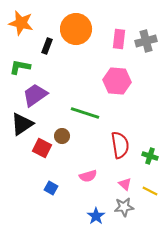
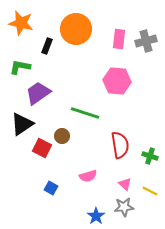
purple trapezoid: moved 3 px right, 2 px up
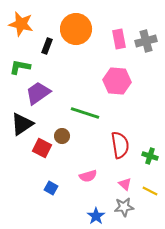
orange star: moved 1 px down
pink rectangle: rotated 18 degrees counterclockwise
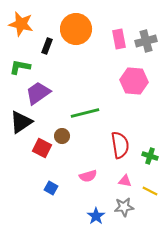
pink hexagon: moved 17 px right
green line: rotated 32 degrees counterclockwise
black triangle: moved 1 px left, 2 px up
pink triangle: moved 3 px up; rotated 32 degrees counterclockwise
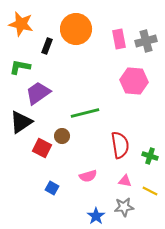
blue square: moved 1 px right
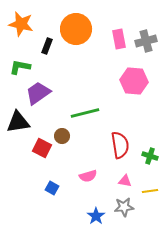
black triangle: moved 3 px left; rotated 25 degrees clockwise
yellow line: rotated 35 degrees counterclockwise
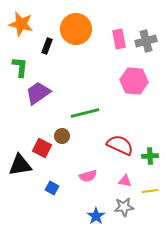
green L-shape: rotated 85 degrees clockwise
black triangle: moved 2 px right, 43 px down
red semicircle: rotated 56 degrees counterclockwise
green cross: rotated 21 degrees counterclockwise
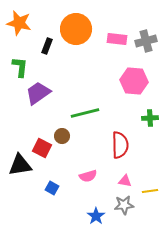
orange star: moved 2 px left, 1 px up
pink rectangle: moved 2 px left; rotated 72 degrees counterclockwise
red semicircle: rotated 64 degrees clockwise
green cross: moved 38 px up
gray star: moved 2 px up
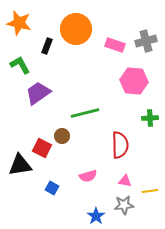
pink rectangle: moved 2 px left, 6 px down; rotated 12 degrees clockwise
green L-shape: moved 2 px up; rotated 35 degrees counterclockwise
